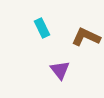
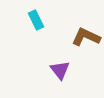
cyan rectangle: moved 6 px left, 8 px up
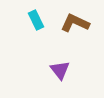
brown L-shape: moved 11 px left, 14 px up
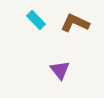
cyan rectangle: rotated 18 degrees counterclockwise
